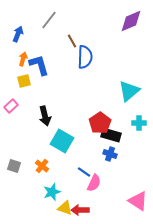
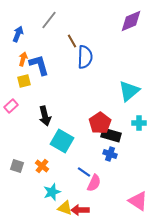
gray square: moved 3 px right
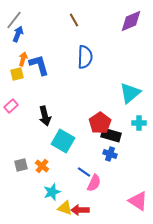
gray line: moved 35 px left
brown line: moved 2 px right, 21 px up
yellow square: moved 7 px left, 7 px up
cyan triangle: moved 1 px right, 2 px down
cyan square: moved 1 px right
gray square: moved 4 px right, 1 px up; rotated 32 degrees counterclockwise
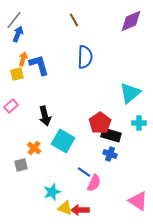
orange cross: moved 8 px left, 18 px up
